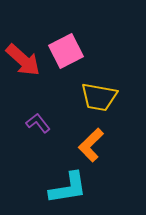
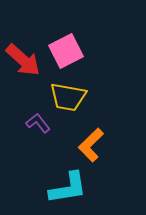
yellow trapezoid: moved 31 px left
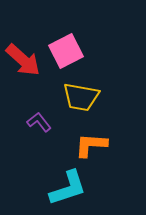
yellow trapezoid: moved 13 px right
purple L-shape: moved 1 px right, 1 px up
orange L-shape: rotated 48 degrees clockwise
cyan L-shape: rotated 9 degrees counterclockwise
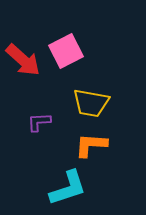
yellow trapezoid: moved 10 px right, 6 px down
purple L-shape: rotated 55 degrees counterclockwise
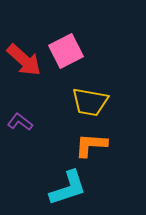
red arrow: moved 1 px right
yellow trapezoid: moved 1 px left, 1 px up
purple L-shape: moved 19 px left; rotated 40 degrees clockwise
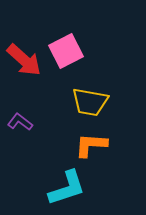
cyan L-shape: moved 1 px left
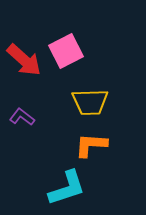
yellow trapezoid: rotated 12 degrees counterclockwise
purple L-shape: moved 2 px right, 5 px up
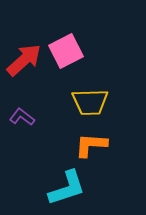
red arrow: rotated 84 degrees counterclockwise
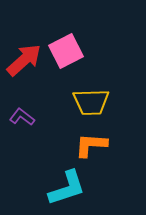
yellow trapezoid: moved 1 px right
